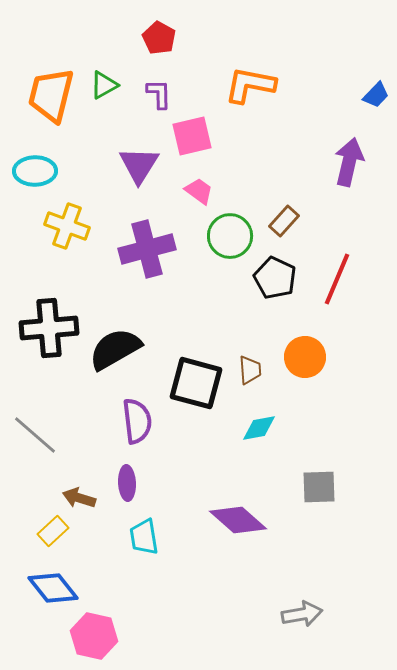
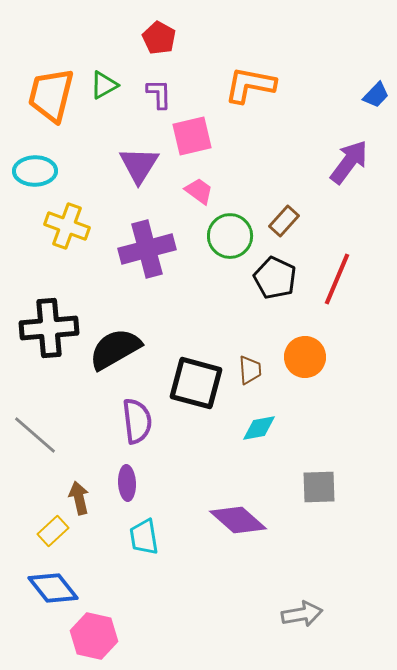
purple arrow: rotated 24 degrees clockwise
brown arrow: rotated 60 degrees clockwise
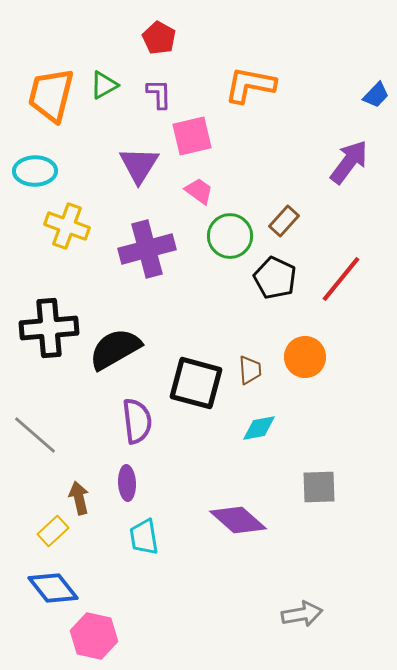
red line: moved 4 px right; rotated 16 degrees clockwise
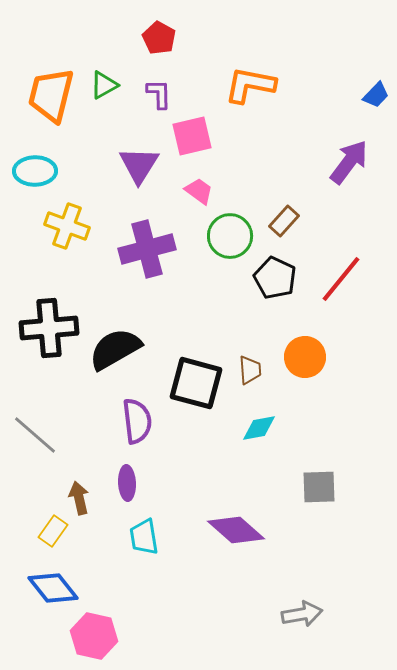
purple diamond: moved 2 px left, 10 px down
yellow rectangle: rotated 12 degrees counterclockwise
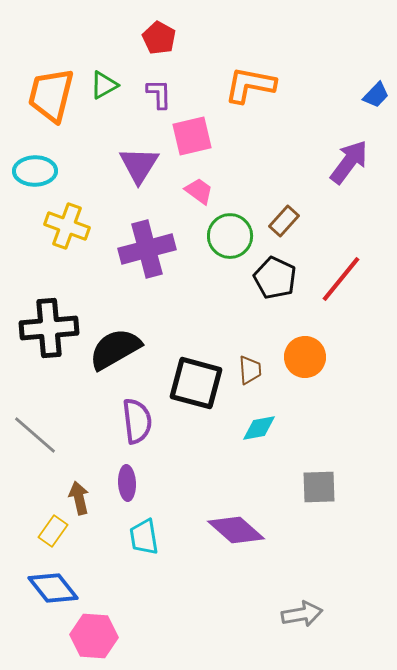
pink hexagon: rotated 9 degrees counterclockwise
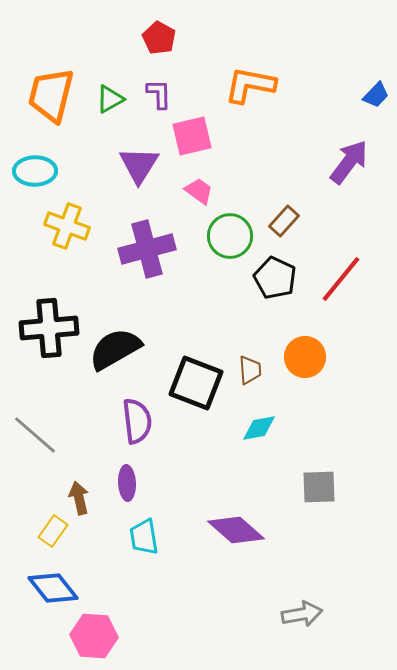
green triangle: moved 6 px right, 14 px down
black square: rotated 6 degrees clockwise
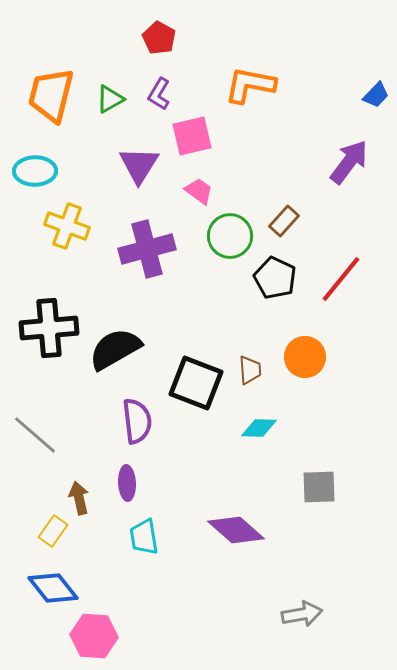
purple L-shape: rotated 148 degrees counterclockwise
cyan diamond: rotated 12 degrees clockwise
